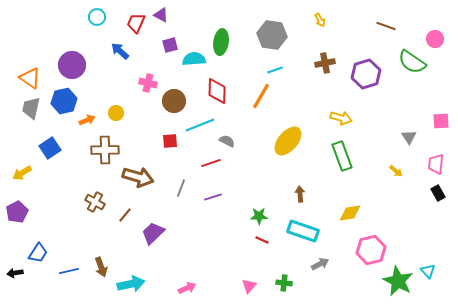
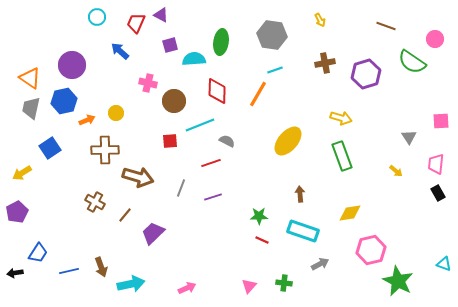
orange line at (261, 96): moved 3 px left, 2 px up
cyan triangle at (428, 271): moved 16 px right, 7 px up; rotated 28 degrees counterclockwise
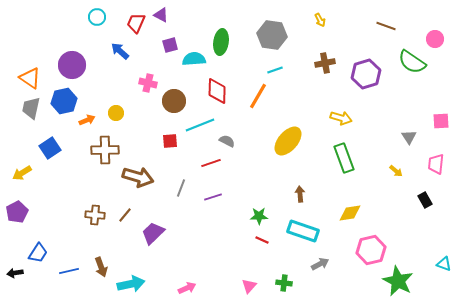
orange line at (258, 94): moved 2 px down
green rectangle at (342, 156): moved 2 px right, 2 px down
black rectangle at (438, 193): moved 13 px left, 7 px down
brown cross at (95, 202): moved 13 px down; rotated 24 degrees counterclockwise
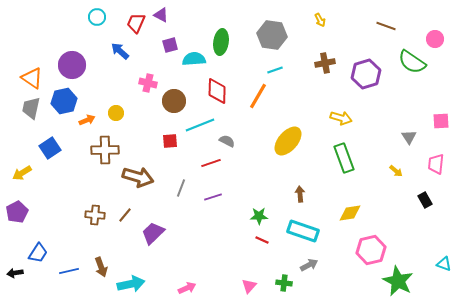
orange triangle at (30, 78): moved 2 px right
gray arrow at (320, 264): moved 11 px left, 1 px down
